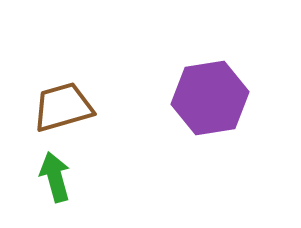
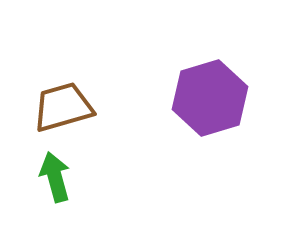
purple hexagon: rotated 8 degrees counterclockwise
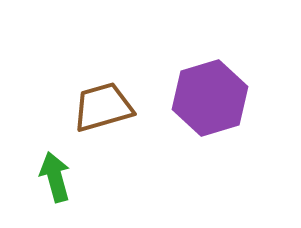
brown trapezoid: moved 40 px right
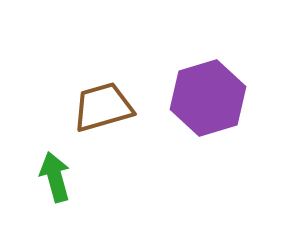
purple hexagon: moved 2 px left
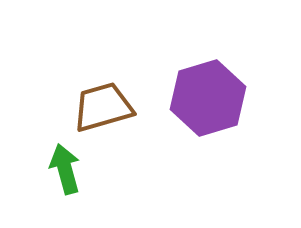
green arrow: moved 10 px right, 8 px up
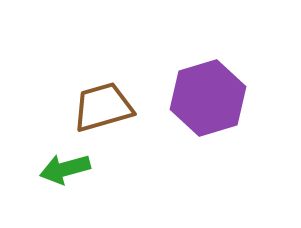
green arrow: rotated 90 degrees counterclockwise
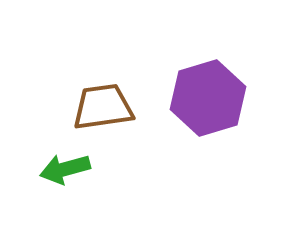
brown trapezoid: rotated 8 degrees clockwise
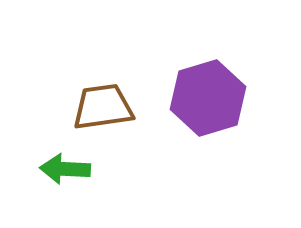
green arrow: rotated 18 degrees clockwise
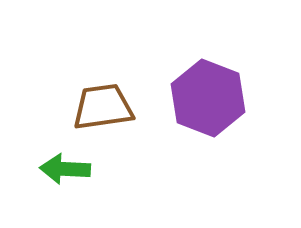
purple hexagon: rotated 22 degrees counterclockwise
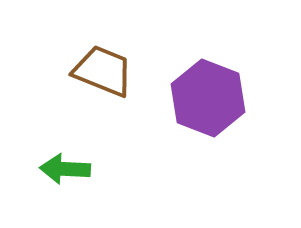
brown trapezoid: moved 36 px up; rotated 30 degrees clockwise
